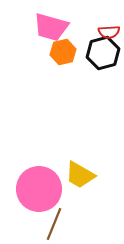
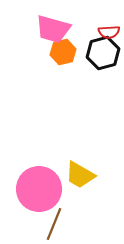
pink trapezoid: moved 2 px right, 2 px down
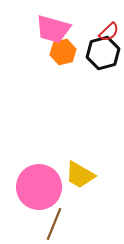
red semicircle: rotated 40 degrees counterclockwise
pink circle: moved 2 px up
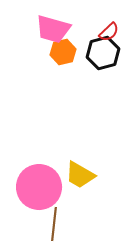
brown line: rotated 16 degrees counterclockwise
